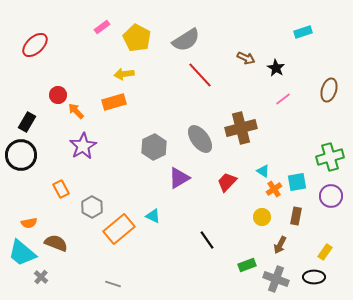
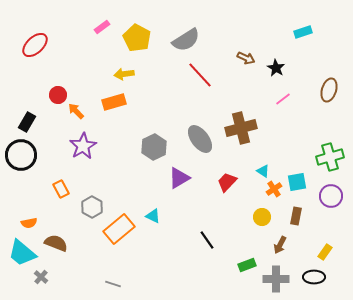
gray cross at (276, 279): rotated 20 degrees counterclockwise
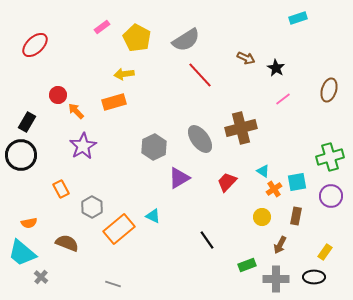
cyan rectangle at (303, 32): moved 5 px left, 14 px up
brown semicircle at (56, 243): moved 11 px right
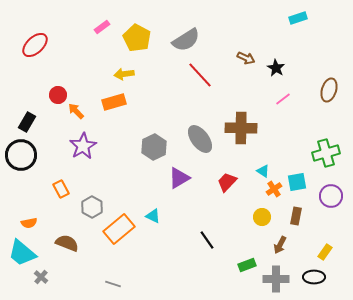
brown cross at (241, 128): rotated 16 degrees clockwise
green cross at (330, 157): moved 4 px left, 4 px up
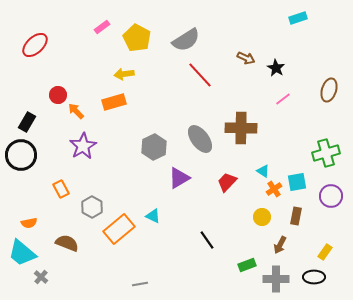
gray line at (113, 284): moved 27 px right; rotated 28 degrees counterclockwise
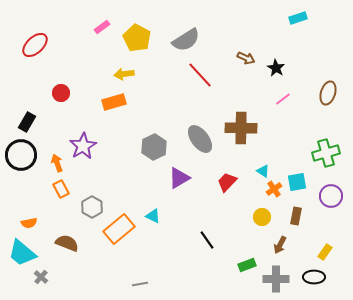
brown ellipse at (329, 90): moved 1 px left, 3 px down
red circle at (58, 95): moved 3 px right, 2 px up
orange arrow at (76, 111): moved 19 px left, 52 px down; rotated 24 degrees clockwise
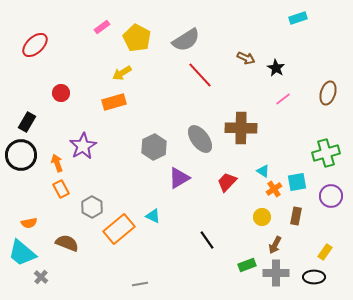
yellow arrow at (124, 74): moved 2 px left, 1 px up; rotated 24 degrees counterclockwise
brown arrow at (280, 245): moved 5 px left
gray cross at (276, 279): moved 6 px up
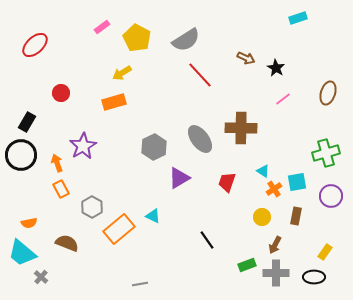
red trapezoid at (227, 182): rotated 25 degrees counterclockwise
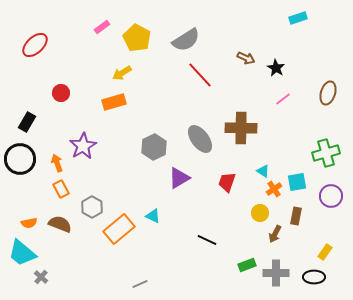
black circle at (21, 155): moved 1 px left, 4 px down
yellow circle at (262, 217): moved 2 px left, 4 px up
black line at (207, 240): rotated 30 degrees counterclockwise
brown semicircle at (67, 243): moved 7 px left, 19 px up
brown arrow at (275, 245): moved 11 px up
gray line at (140, 284): rotated 14 degrees counterclockwise
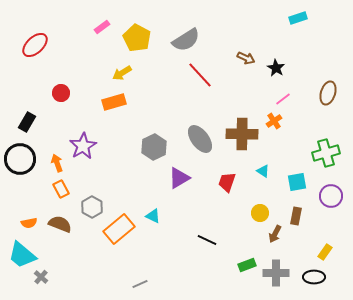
brown cross at (241, 128): moved 1 px right, 6 px down
orange cross at (274, 189): moved 68 px up
cyan trapezoid at (22, 253): moved 2 px down
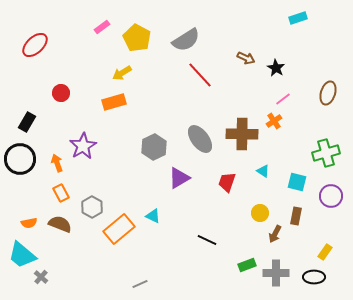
cyan square at (297, 182): rotated 24 degrees clockwise
orange rectangle at (61, 189): moved 4 px down
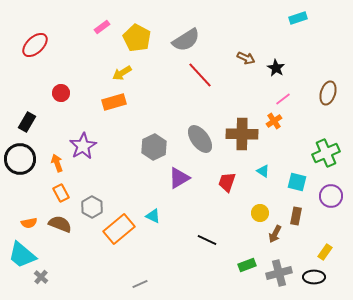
green cross at (326, 153): rotated 8 degrees counterclockwise
gray cross at (276, 273): moved 3 px right; rotated 15 degrees counterclockwise
